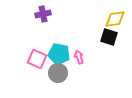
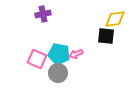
black square: moved 3 px left, 1 px up; rotated 12 degrees counterclockwise
pink arrow: moved 3 px left, 3 px up; rotated 96 degrees counterclockwise
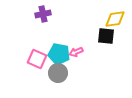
pink arrow: moved 2 px up
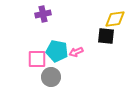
cyan pentagon: moved 2 px left, 3 px up
pink square: rotated 24 degrees counterclockwise
gray circle: moved 7 px left, 4 px down
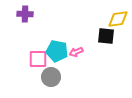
purple cross: moved 18 px left; rotated 14 degrees clockwise
yellow diamond: moved 3 px right
pink square: moved 1 px right
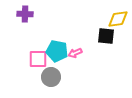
pink arrow: moved 1 px left, 1 px down
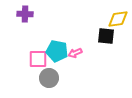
gray circle: moved 2 px left, 1 px down
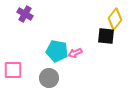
purple cross: rotated 28 degrees clockwise
yellow diamond: moved 3 px left; rotated 45 degrees counterclockwise
pink square: moved 25 px left, 11 px down
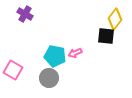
cyan pentagon: moved 2 px left, 5 px down
pink square: rotated 30 degrees clockwise
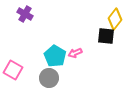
cyan pentagon: rotated 20 degrees clockwise
